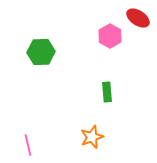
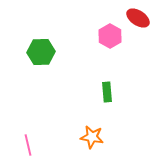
orange star: rotated 30 degrees clockwise
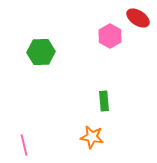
green rectangle: moved 3 px left, 9 px down
pink line: moved 4 px left
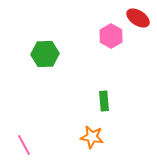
pink hexagon: moved 1 px right
green hexagon: moved 4 px right, 2 px down
pink line: rotated 15 degrees counterclockwise
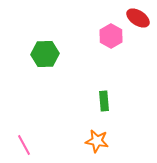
orange star: moved 5 px right, 4 px down
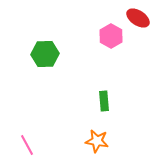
pink line: moved 3 px right
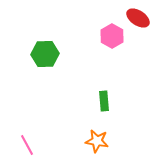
pink hexagon: moved 1 px right
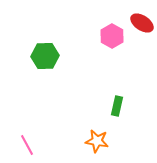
red ellipse: moved 4 px right, 5 px down
green hexagon: moved 2 px down
green rectangle: moved 13 px right, 5 px down; rotated 18 degrees clockwise
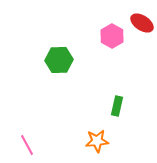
green hexagon: moved 14 px right, 4 px down
orange star: rotated 15 degrees counterclockwise
